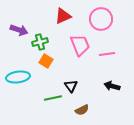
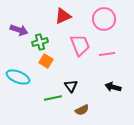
pink circle: moved 3 px right
cyan ellipse: rotated 30 degrees clockwise
black arrow: moved 1 px right, 1 px down
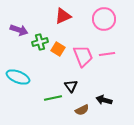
pink trapezoid: moved 3 px right, 11 px down
orange square: moved 12 px right, 12 px up
black arrow: moved 9 px left, 13 px down
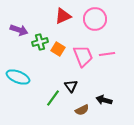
pink circle: moved 9 px left
green line: rotated 42 degrees counterclockwise
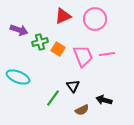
black triangle: moved 2 px right
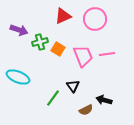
brown semicircle: moved 4 px right
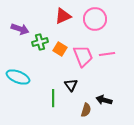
purple arrow: moved 1 px right, 1 px up
orange square: moved 2 px right
black triangle: moved 2 px left, 1 px up
green line: rotated 36 degrees counterclockwise
brown semicircle: rotated 48 degrees counterclockwise
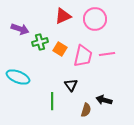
pink trapezoid: rotated 35 degrees clockwise
green line: moved 1 px left, 3 px down
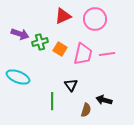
purple arrow: moved 5 px down
pink trapezoid: moved 2 px up
